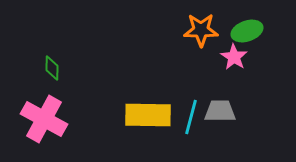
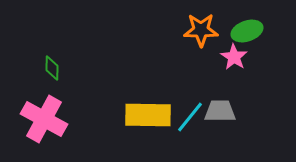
cyan line: moved 1 px left; rotated 24 degrees clockwise
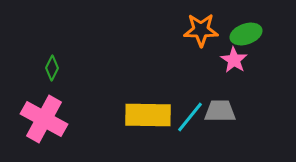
green ellipse: moved 1 px left, 3 px down
pink star: moved 3 px down
green diamond: rotated 25 degrees clockwise
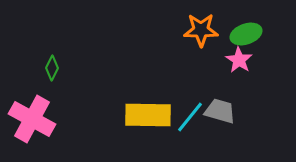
pink star: moved 5 px right
gray trapezoid: rotated 16 degrees clockwise
pink cross: moved 12 px left
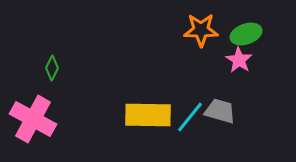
pink cross: moved 1 px right
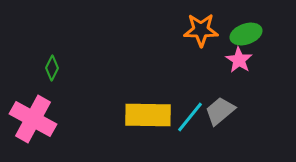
gray trapezoid: rotated 56 degrees counterclockwise
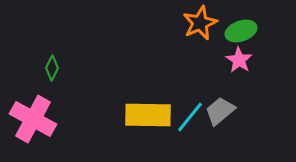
orange star: moved 1 px left, 7 px up; rotated 24 degrees counterclockwise
green ellipse: moved 5 px left, 3 px up
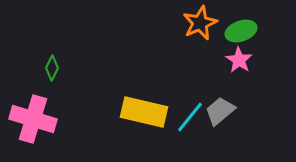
yellow rectangle: moved 4 px left, 3 px up; rotated 12 degrees clockwise
pink cross: rotated 12 degrees counterclockwise
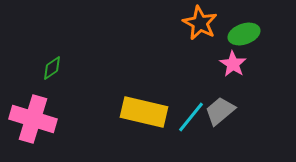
orange star: rotated 20 degrees counterclockwise
green ellipse: moved 3 px right, 3 px down
pink star: moved 6 px left, 4 px down
green diamond: rotated 30 degrees clockwise
cyan line: moved 1 px right
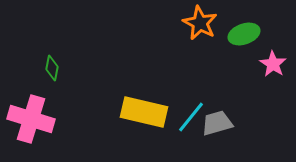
pink star: moved 40 px right
green diamond: rotated 45 degrees counterclockwise
gray trapezoid: moved 3 px left, 12 px down; rotated 24 degrees clockwise
pink cross: moved 2 px left
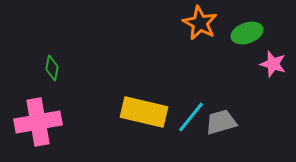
green ellipse: moved 3 px right, 1 px up
pink star: rotated 16 degrees counterclockwise
pink cross: moved 7 px right, 3 px down; rotated 27 degrees counterclockwise
gray trapezoid: moved 4 px right, 1 px up
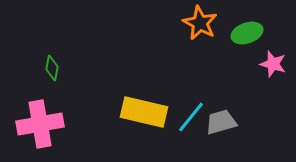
pink cross: moved 2 px right, 2 px down
